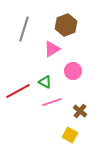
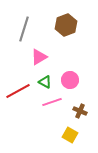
pink triangle: moved 13 px left, 8 px down
pink circle: moved 3 px left, 9 px down
brown cross: rotated 16 degrees counterclockwise
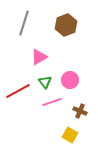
gray line: moved 6 px up
green triangle: rotated 24 degrees clockwise
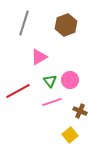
green triangle: moved 5 px right, 1 px up
yellow square: rotated 21 degrees clockwise
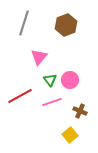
pink triangle: rotated 18 degrees counterclockwise
green triangle: moved 1 px up
red line: moved 2 px right, 5 px down
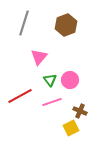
yellow square: moved 1 px right, 7 px up; rotated 14 degrees clockwise
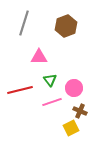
brown hexagon: moved 1 px down
pink triangle: rotated 48 degrees clockwise
pink circle: moved 4 px right, 8 px down
red line: moved 6 px up; rotated 15 degrees clockwise
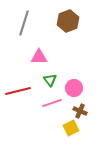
brown hexagon: moved 2 px right, 5 px up
red line: moved 2 px left, 1 px down
pink line: moved 1 px down
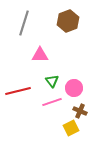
pink triangle: moved 1 px right, 2 px up
green triangle: moved 2 px right, 1 px down
pink line: moved 1 px up
